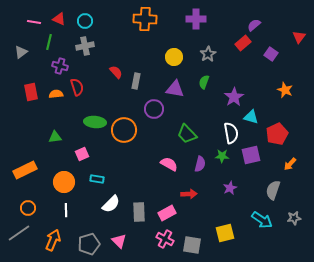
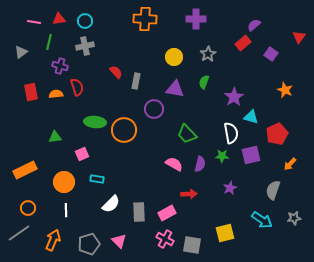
red triangle at (59, 19): rotated 32 degrees counterclockwise
pink semicircle at (169, 164): moved 5 px right
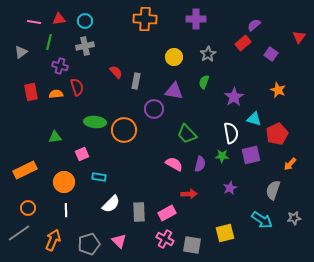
purple triangle at (175, 89): moved 1 px left, 2 px down
orange star at (285, 90): moved 7 px left
cyan triangle at (251, 117): moved 3 px right, 2 px down
cyan rectangle at (97, 179): moved 2 px right, 2 px up
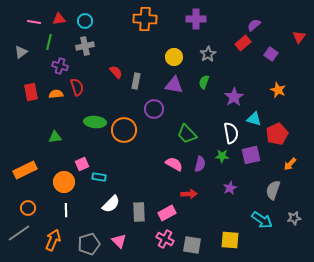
purple triangle at (174, 91): moved 6 px up
pink square at (82, 154): moved 10 px down
yellow square at (225, 233): moved 5 px right, 7 px down; rotated 18 degrees clockwise
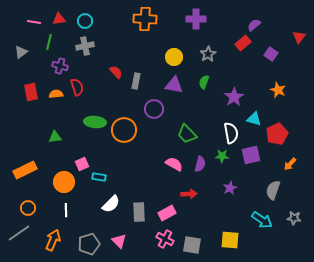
gray star at (294, 218): rotated 16 degrees clockwise
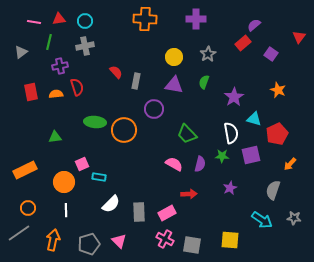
purple cross at (60, 66): rotated 28 degrees counterclockwise
orange arrow at (53, 240): rotated 10 degrees counterclockwise
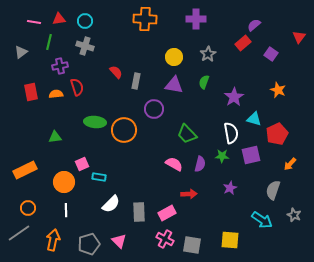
gray cross at (85, 46): rotated 30 degrees clockwise
gray star at (294, 218): moved 3 px up; rotated 16 degrees clockwise
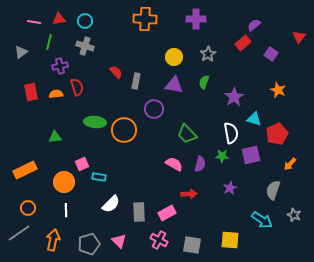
pink cross at (165, 239): moved 6 px left, 1 px down
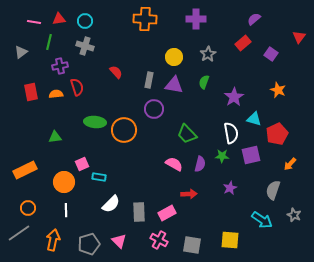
purple semicircle at (254, 25): moved 6 px up
gray rectangle at (136, 81): moved 13 px right, 1 px up
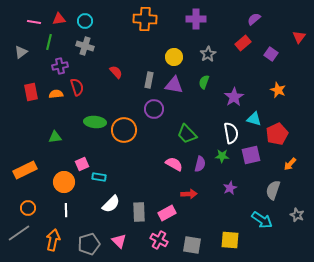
gray star at (294, 215): moved 3 px right
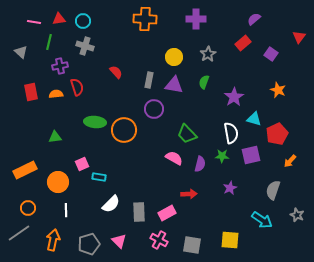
cyan circle at (85, 21): moved 2 px left
gray triangle at (21, 52): rotated 40 degrees counterclockwise
pink semicircle at (174, 164): moved 6 px up
orange arrow at (290, 164): moved 3 px up
orange circle at (64, 182): moved 6 px left
